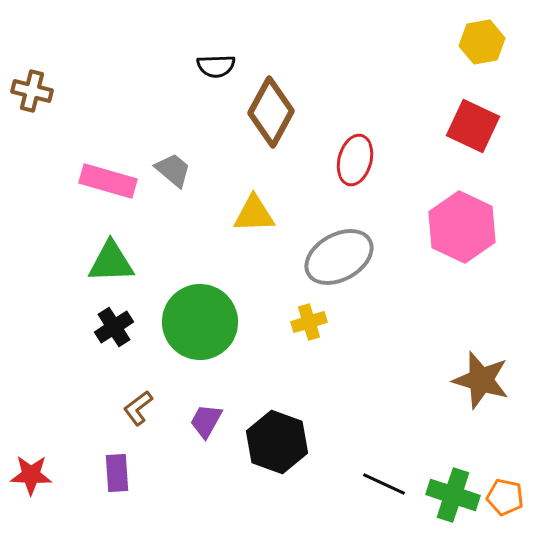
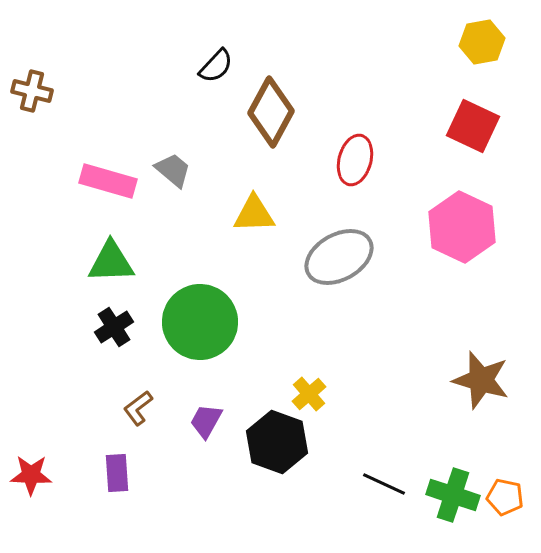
black semicircle: rotated 45 degrees counterclockwise
yellow cross: moved 72 px down; rotated 24 degrees counterclockwise
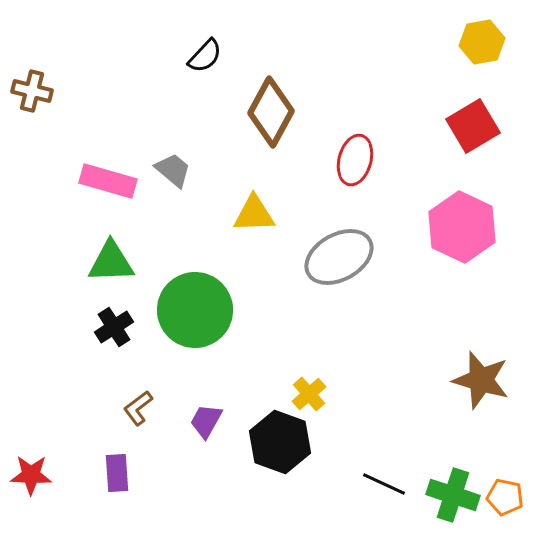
black semicircle: moved 11 px left, 10 px up
red square: rotated 34 degrees clockwise
green circle: moved 5 px left, 12 px up
black hexagon: moved 3 px right
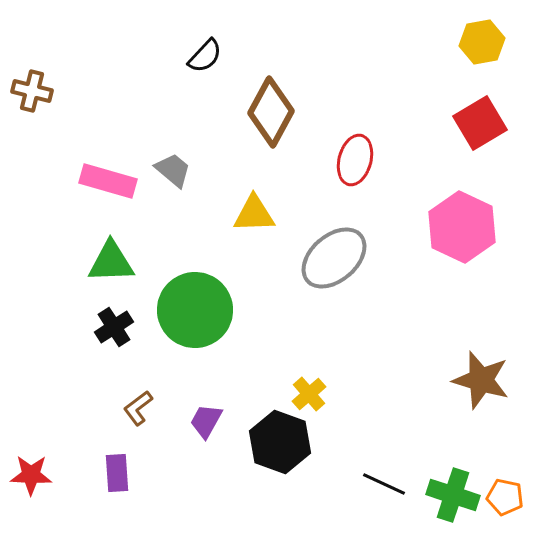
red square: moved 7 px right, 3 px up
gray ellipse: moved 5 px left, 1 px down; rotated 12 degrees counterclockwise
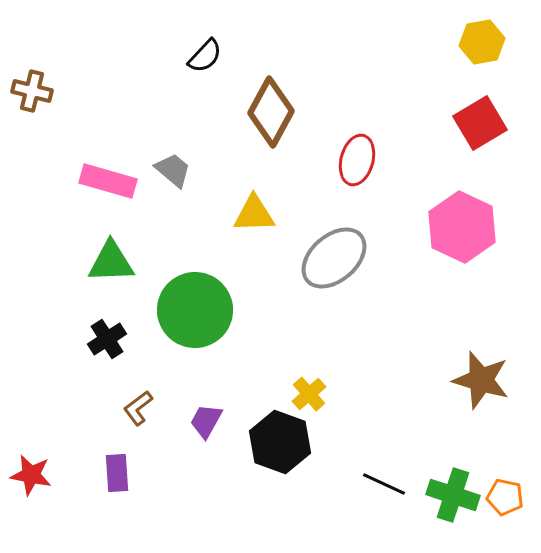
red ellipse: moved 2 px right
black cross: moved 7 px left, 12 px down
red star: rotated 9 degrees clockwise
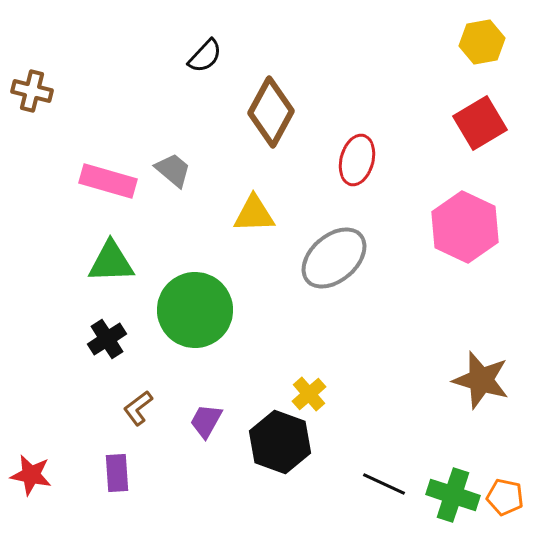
pink hexagon: moved 3 px right
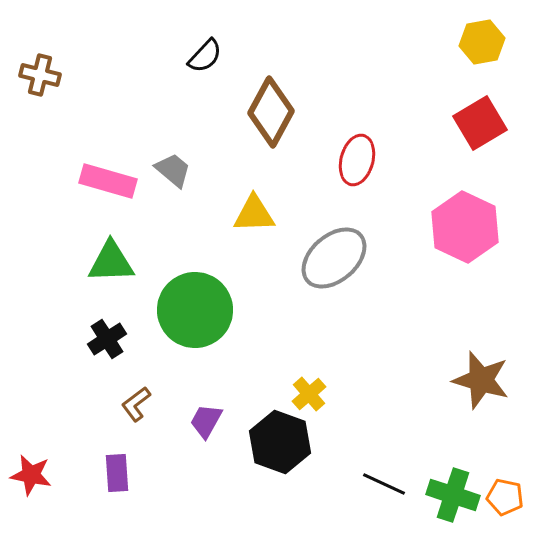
brown cross: moved 8 px right, 16 px up
brown L-shape: moved 2 px left, 4 px up
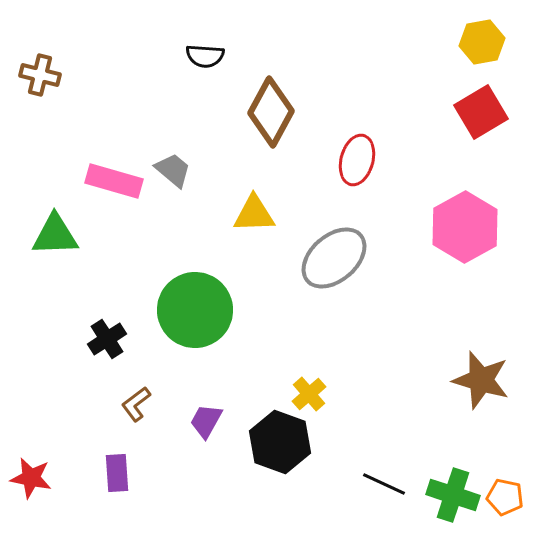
black semicircle: rotated 51 degrees clockwise
red square: moved 1 px right, 11 px up
pink rectangle: moved 6 px right
pink hexagon: rotated 6 degrees clockwise
green triangle: moved 56 px left, 27 px up
red star: moved 3 px down
